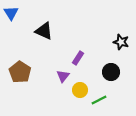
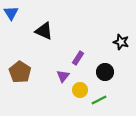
black circle: moved 6 px left
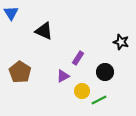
purple triangle: rotated 24 degrees clockwise
yellow circle: moved 2 px right, 1 px down
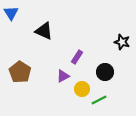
black star: moved 1 px right
purple rectangle: moved 1 px left, 1 px up
yellow circle: moved 2 px up
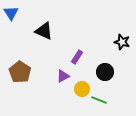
green line: rotated 49 degrees clockwise
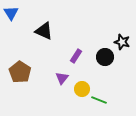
purple rectangle: moved 1 px left, 1 px up
black circle: moved 15 px up
purple triangle: moved 1 px left, 2 px down; rotated 24 degrees counterclockwise
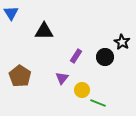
black triangle: rotated 24 degrees counterclockwise
black star: rotated 14 degrees clockwise
brown pentagon: moved 4 px down
yellow circle: moved 1 px down
green line: moved 1 px left, 3 px down
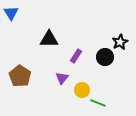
black triangle: moved 5 px right, 8 px down
black star: moved 2 px left; rotated 14 degrees clockwise
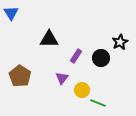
black circle: moved 4 px left, 1 px down
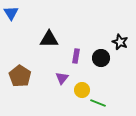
black star: rotated 21 degrees counterclockwise
purple rectangle: rotated 24 degrees counterclockwise
